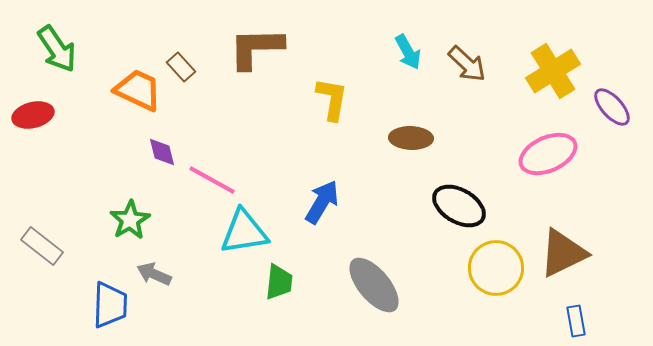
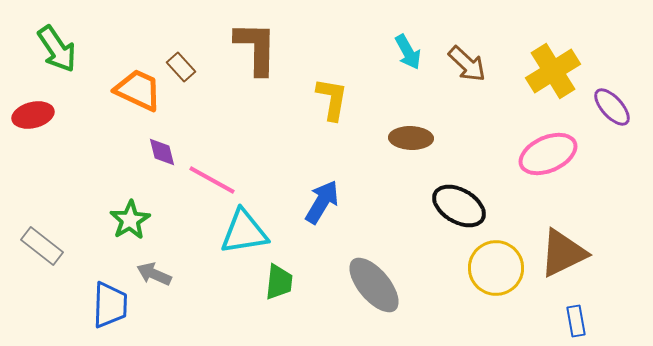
brown L-shape: rotated 92 degrees clockwise
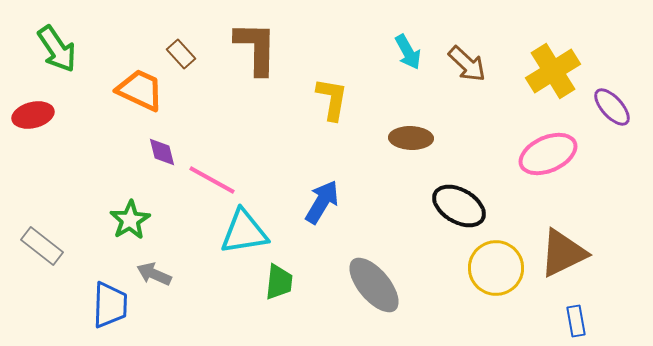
brown rectangle: moved 13 px up
orange trapezoid: moved 2 px right
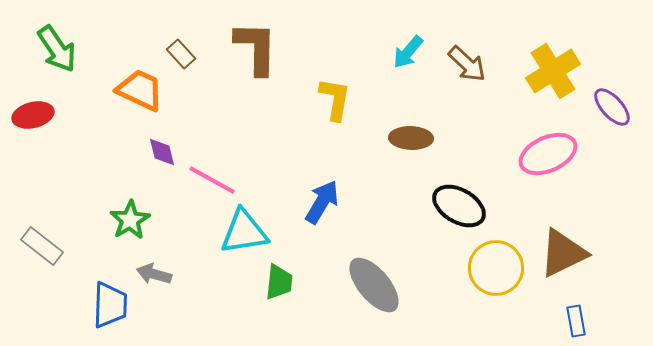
cyan arrow: rotated 69 degrees clockwise
yellow L-shape: moved 3 px right
gray arrow: rotated 8 degrees counterclockwise
